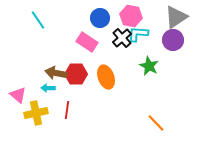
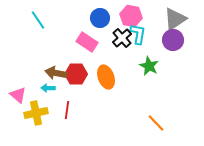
gray triangle: moved 1 px left, 2 px down
cyan L-shape: rotated 95 degrees clockwise
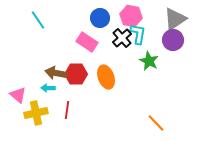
green star: moved 5 px up
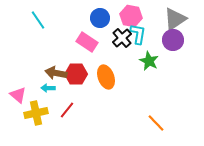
red line: rotated 30 degrees clockwise
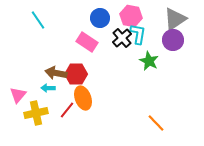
orange ellipse: moved 23 px left, 21 px down
pink triangle: rotated 30 degrees clockwise
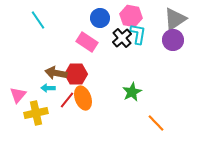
green star: moved 17 px left, 31 px down; rotated 18 degrees clockwise
red line: moved 10 px up
